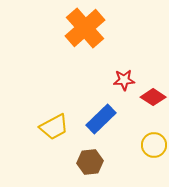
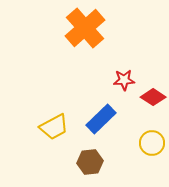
yellow circle: moved 2 px left, 2 px up
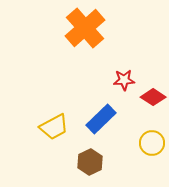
brown hexagon: rotated 20 degrees counterclockwise
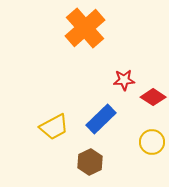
yellow circle: moved 1 px up
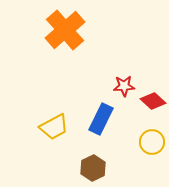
orange cross: moved 20 px left, 2 px down
red star: moved 6 px down
red diamond: moved 4 px down; rotated 10 degrees clockwise
blue rectangle: rotated 20 degrees counterclockwise
brown hexagon: moved 3 px right, 6 px down
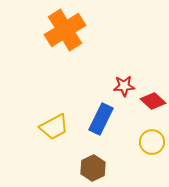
orange cross: rotated 9 degrees clockwise
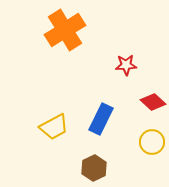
red star: moved 2 px right, 21 px up
red diamond: moved 1 px down
brown hexagon: moved 1 px right
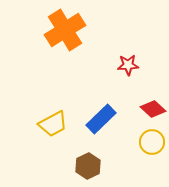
red star: moved 2 px right
red diamond: moved 7 px down
blue rectangle: rotated 20 degrees clockwise
yellow trapezoid: moved 1 px left, 3 px up
brown hexagon: moved 6 px left, 2 px up
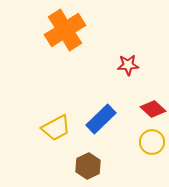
yellow trapezoid: moved 3 px right, 4 px down
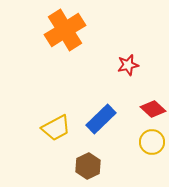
red star: rotated 10 degrees counterclockwise
